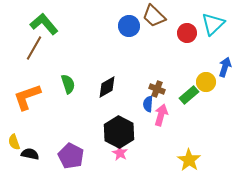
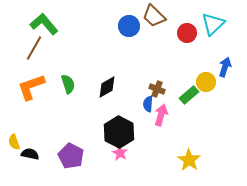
orange L-shape: moved 4 px right, 10 px up
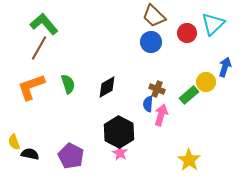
blue circle: moved 22 px right, 16 px down
brown line: moved 5 px right
